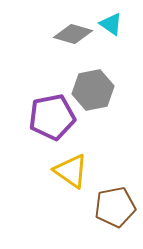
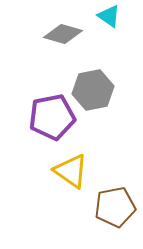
cyan triangle: moved 2 px left, 8 px up
gray diamond: moved 10 px left
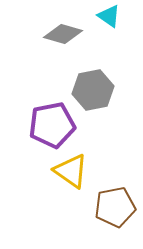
purple pentagon: moved 8 px down
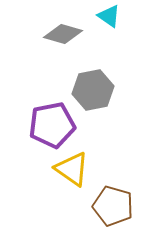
yellow triangle: moved 1 px right, 2 px up
brown pentagon: moved 2 px left, 1 px up; rotated 27 degrees clockwise
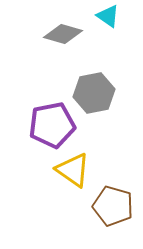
cyan triangle: moved 1 px left
gray hexagon: moved 1 px right, 3 px down
yellow triangle: moved 1 px right, 1 px down
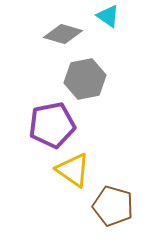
gray hexagon: moved 9 px left, 14 px up
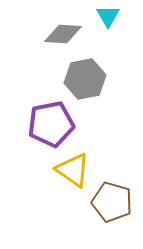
cyan triangle: rotated 25 degrees clockwise
gray diamond: rotated 12 degrees counterclockwise
purple pentagon: moved 1 px left, 1 px up
brown pentagon: moved 1 px left, 4 px up
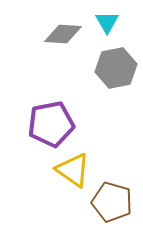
cyan triangle: moved 1 px left, 6 px down
gray hexagon: moved 31 px right, 11 px up
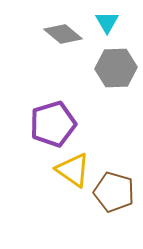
gray diamond: rotated 36 degrees clockwise
gray hexagon: rotated 9 degrees clockwise
purple pentagon: moved 2 px right; rotated 6 degrees counterclockwise
brown pentagon: moved 2 px right, 10 px up
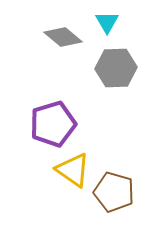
gray diamond: moved 3 px down
